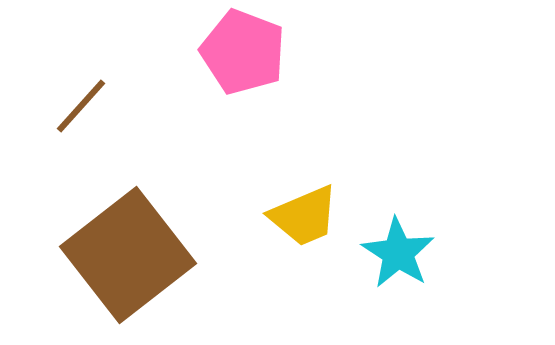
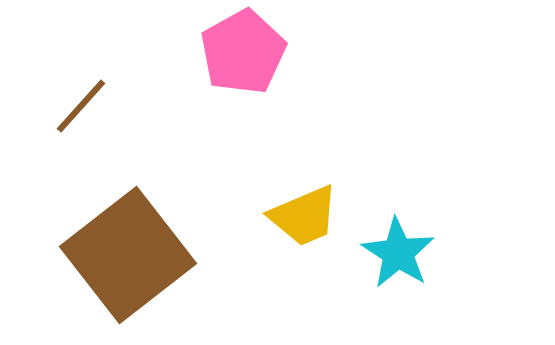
pink pentagon: rotated 22 degrees clockwise
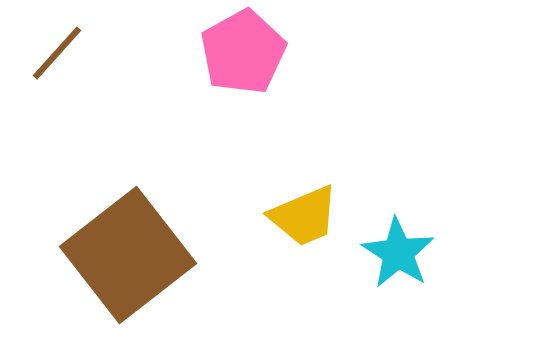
brown line: moved 24 px left, 53 px up
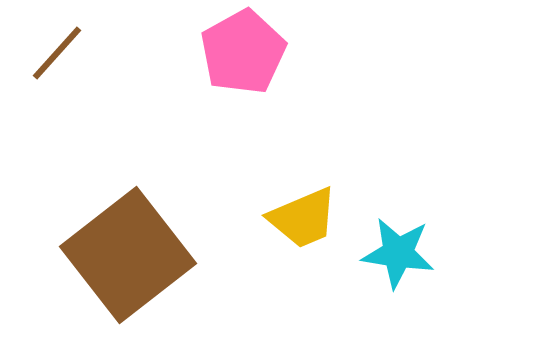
yellow trapezoid: moved 1 px left, 2 px down
cyan star: rotated 24 degrees counterclockwise
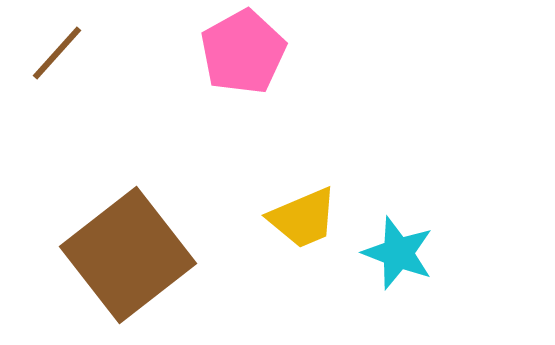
cyan star: rotated 12 degrees clockwise
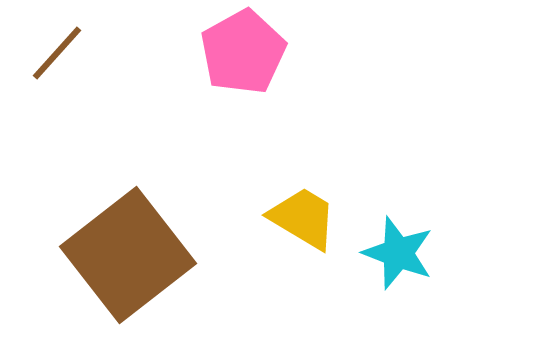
yellow trapezoid: rotated 126 degrees counterclockwise
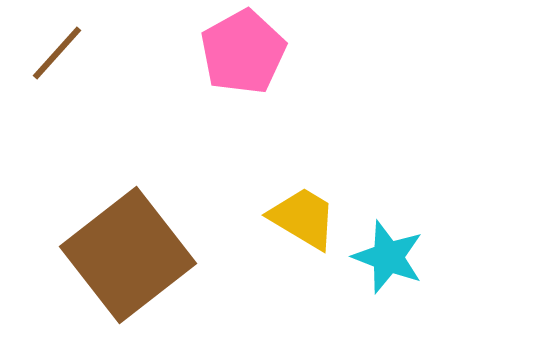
cyan star: moved 10 px left, 4 px down
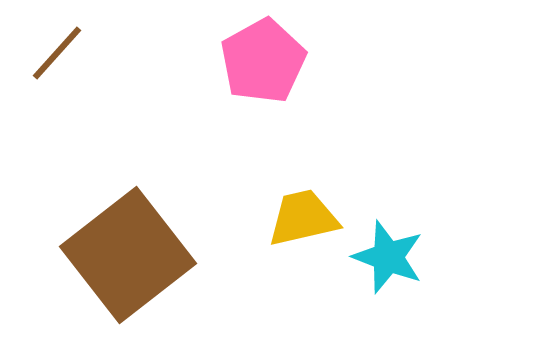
pink pentagon: moved 20 px right, 9 px down
yellow trapezoid: rotated 44 degrees counterclockwise
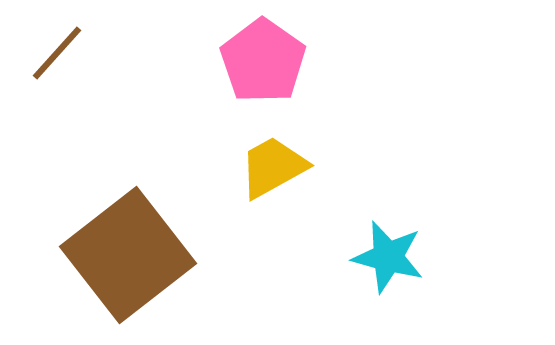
pink pentagon: rotated 8 degrees counterclockwise
yellow trapezoid: moved 30 px left, 51 px up; rotated 16 degrees counterclockwise
cyan star: rotated 6 degrees counterclockwise
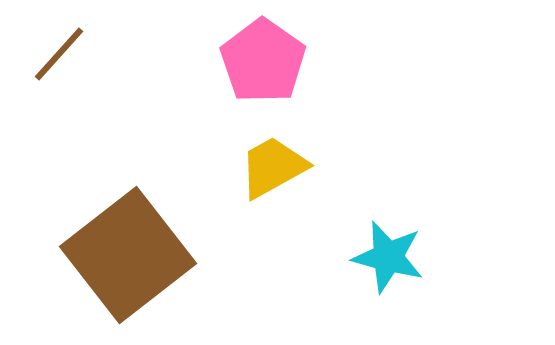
brown line: moved 2 px right, 1 px down
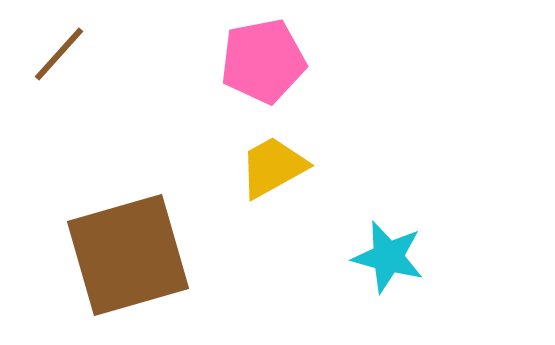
pink pentagon: rotated 26 degrees clockwise
brown square: rotated 22 degrees clockwise
